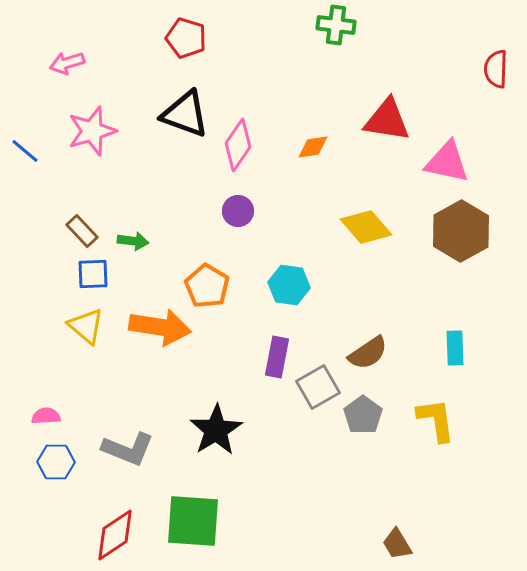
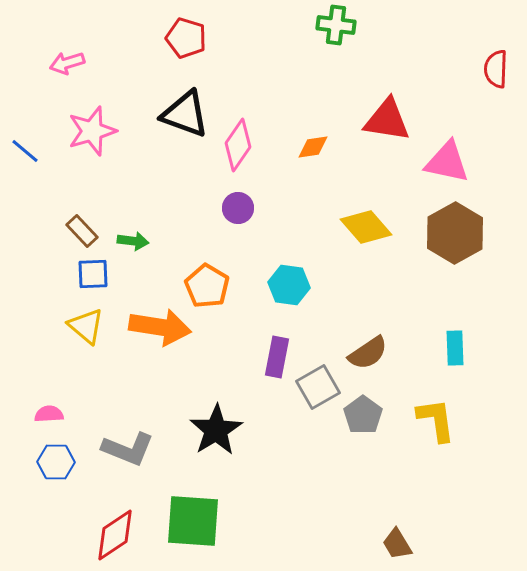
purple circle: moved 3 px up
brown hexagon: moved 6 px left, 2 px down
pink semicircle: moved 3 px right, 2 px up
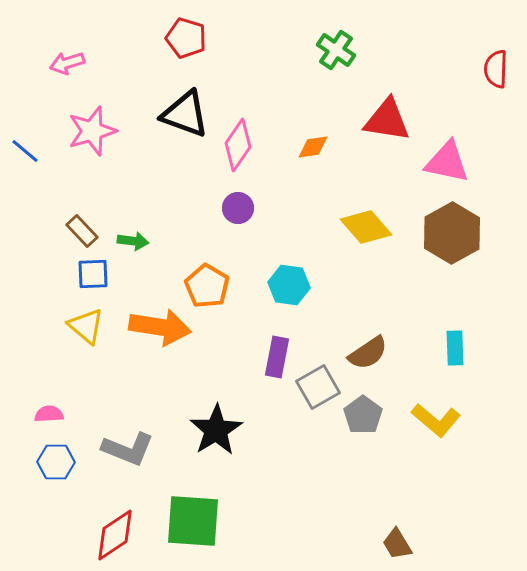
green cross: moved 25 px down; rotated 27 degrees clockwise
brown hexagon: moved 3 px left
yellow L-shape: rotated 138 degrees clockwise
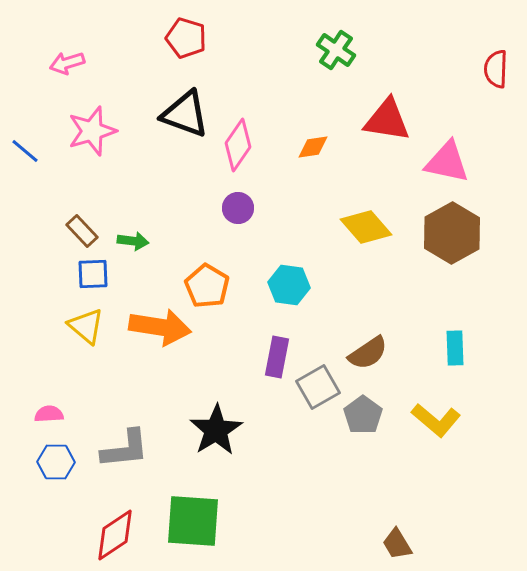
gray L-shape: moved 3 px left; rotated 28 degrees counterclockwise
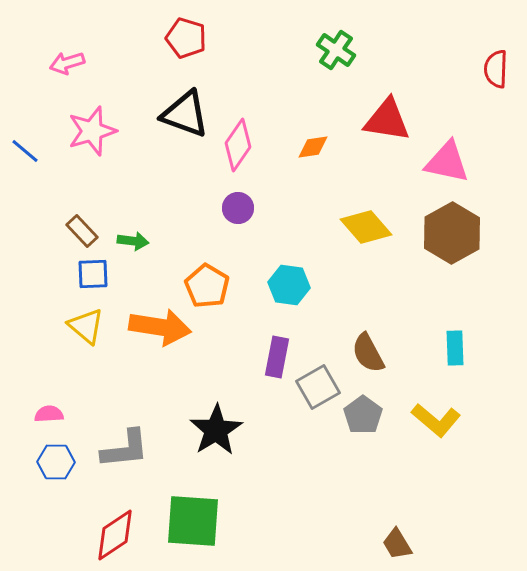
brown semicircle: rotated 96 degrees clockwise
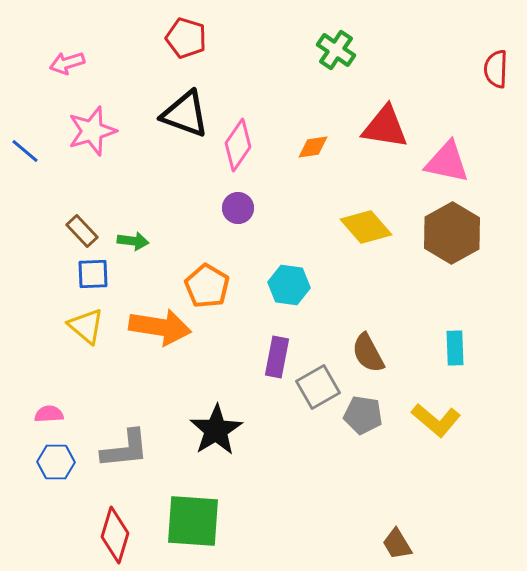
red triangle: moved 2 px left, 7 px down
gray pentagon: rotated 27 degrees counterclockwise
red diamond: rotated 40 degrees counterclockwise
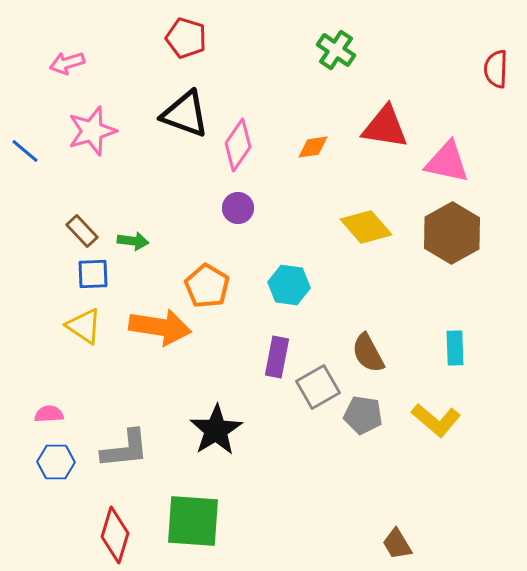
yellow triangle: moved 2 px left; rotated 6 degrees counterclockwise
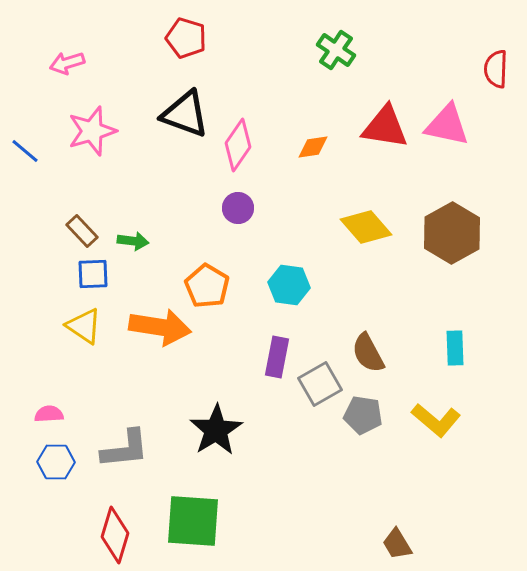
pink triangle: moved 37 px up
gray square: moved 2 px right, 3 px up
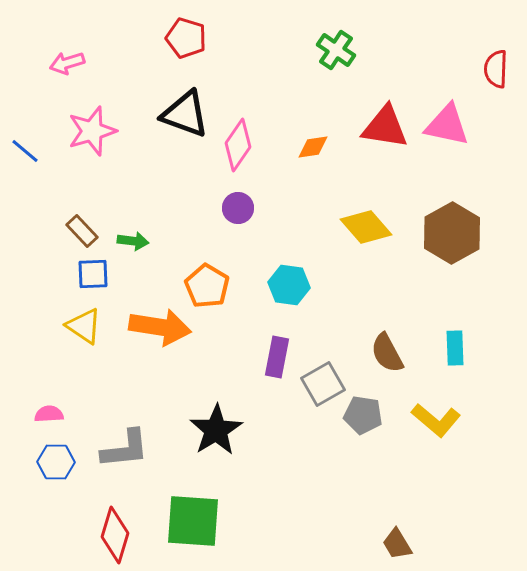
brown semicircle: moved 19 px right
gray square: moved 3 px right
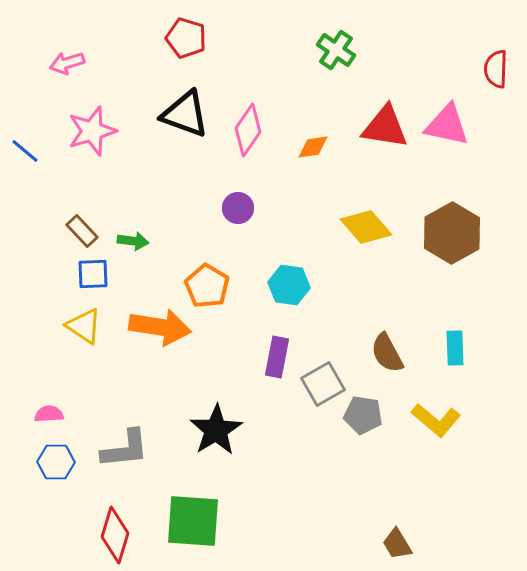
pink diamond: moved 10 px right, 15 px up
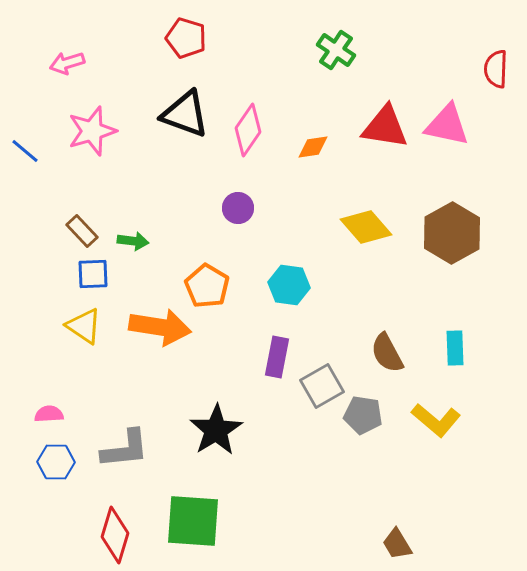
gray square: moved 1 px left, 2 px down
